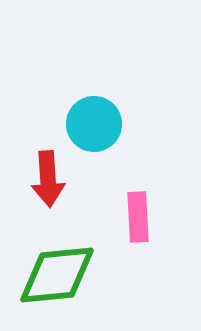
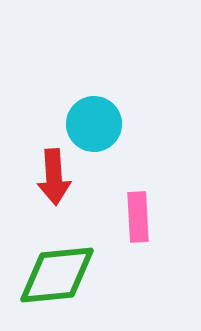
red arrow: moved 6 px right, 2 px up
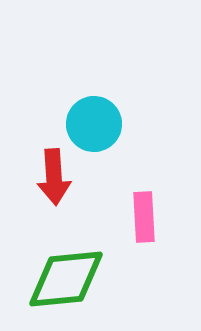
pink rectangle: moved 6 px right
green diamond: moved 9 px right, 4 px down
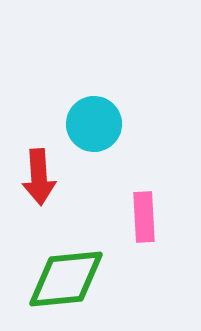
red arrow: moved 15 px left
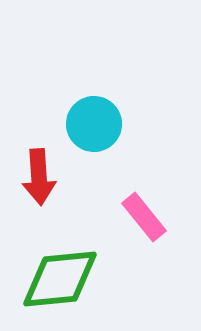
pink rectangle: rotated 36 degrees counterclockwise
green diamond: moved 6 px left
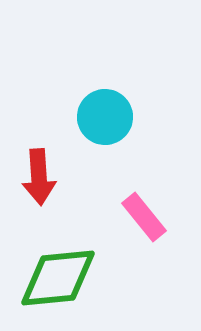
cyan circle: moved 11 px right, 7 px up
green diamond: moved 2 px left, 1 px up
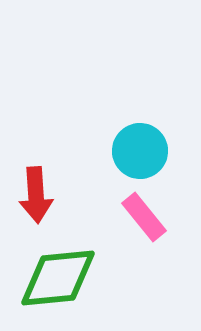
cyan circle: moved 35 px right, 34 px down
red arrow: moved 3 px left, 18 px down
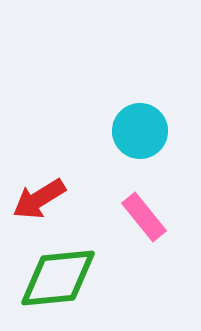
cyan circle: moved 20 px up
red arrow: moved 3 px right, 4 px down; rotated 62 degrees clockwise
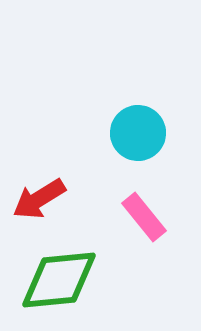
cyan circle: moved 2 px left, 2 px down
green diamond: moved 1 px right, 2 px down
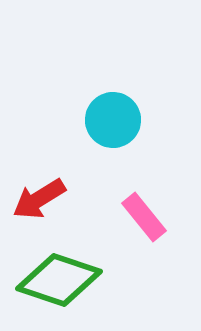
cyan circle: moved 25 px left, 13 px up
green diamond: rotated 24 degrees clockwise
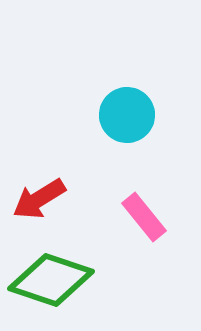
cyan circle: moved 14 px right, 5 px up
green diamond: moved 8 px left
